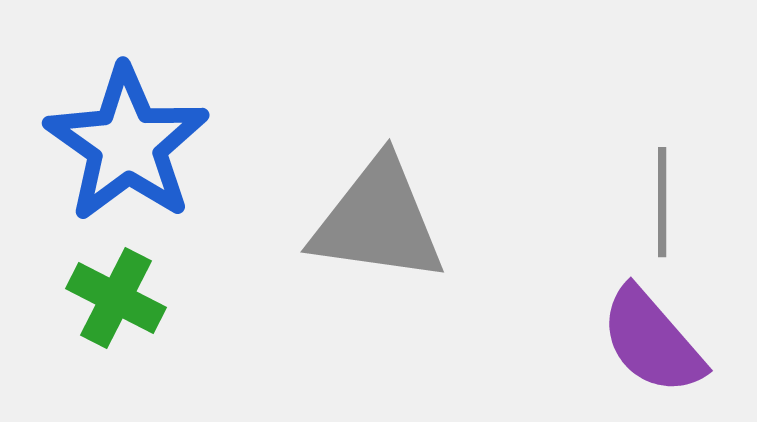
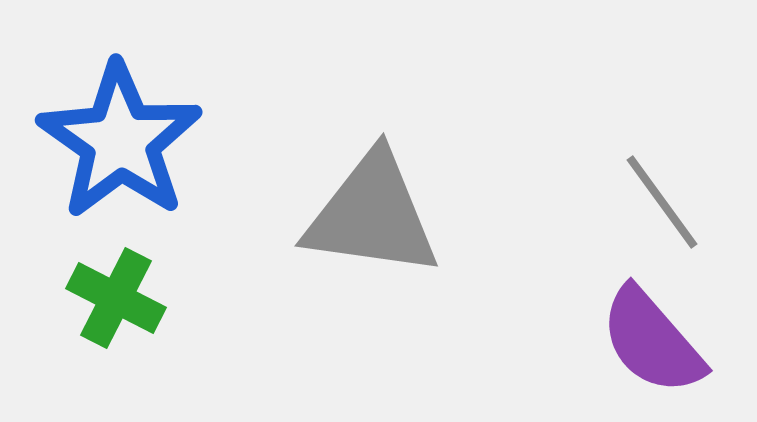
blue star: moved 7 px left, 3 px up
gray line: rotated 36 degrees counterclockwise
gray triangle: moved 6 px left, 6 px up
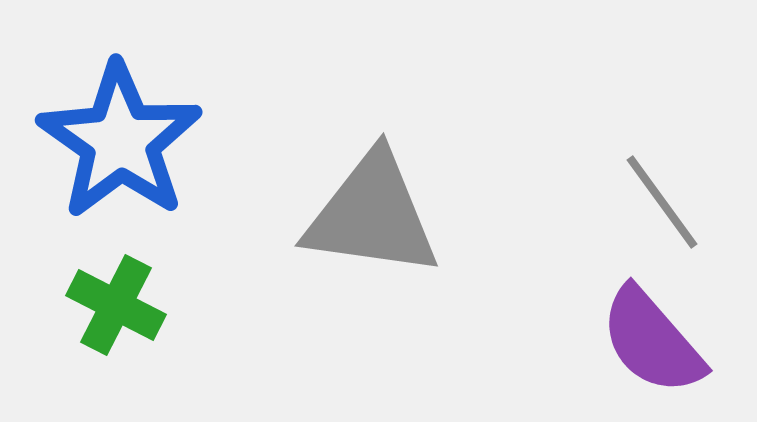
green cross: moved 7 px down
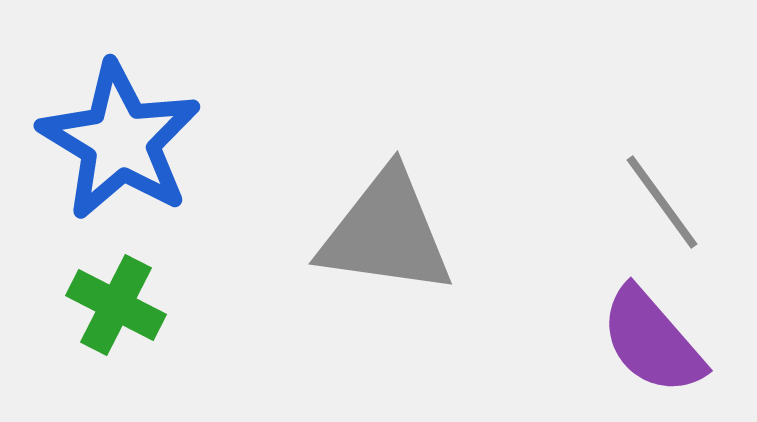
blue star: rotated 4 degrees counterclockwise
gray triangle: moved 14 px right, 18 px down
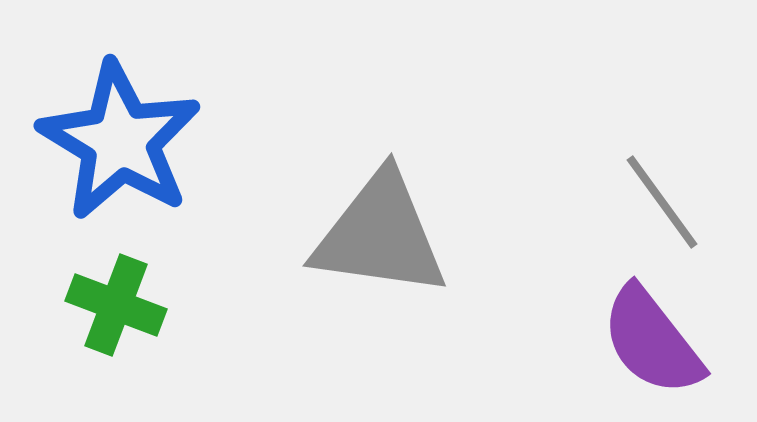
gray triangle: moved 6 px left, 2 px down
green cross: rotated 6 degrees counterclockwise
purple semicircle: rotated 3 degrees clockwise
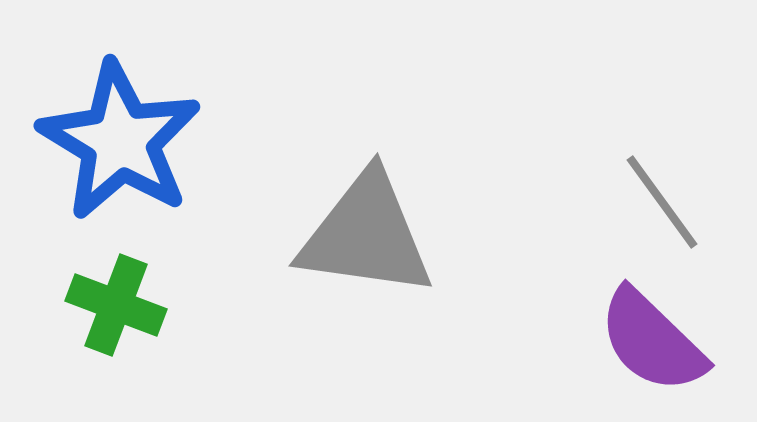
gray triangle: moved 14 px left
purple semicircle: rotated 8 degrees counterclockwise
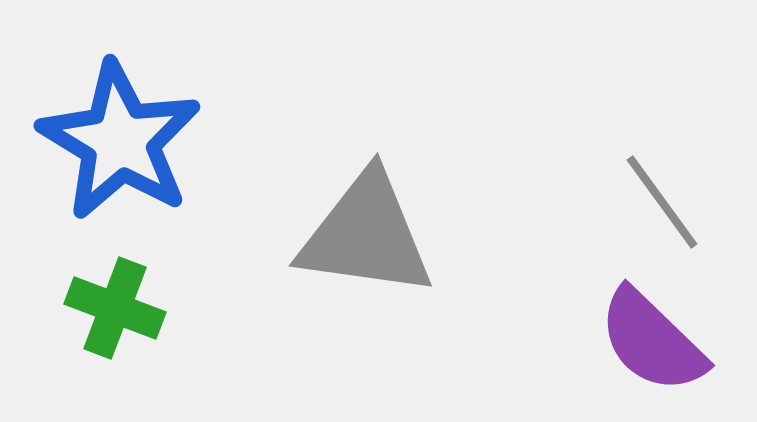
green cross: moved 1 px left, 3 px down
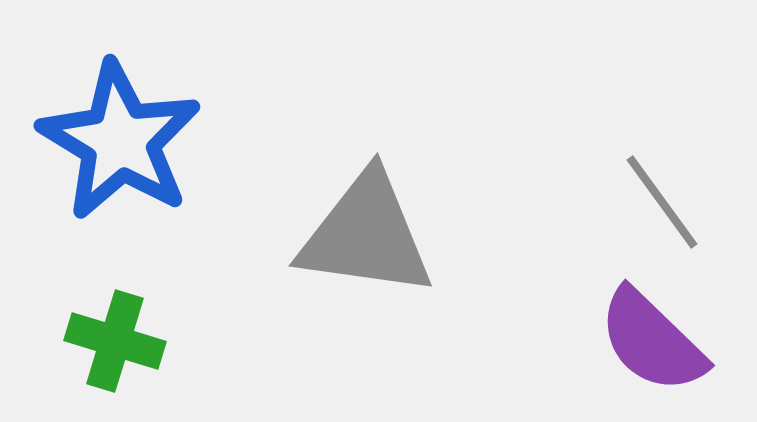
green cross: moved 33 px down; rotated 4 degrees counterclockwise
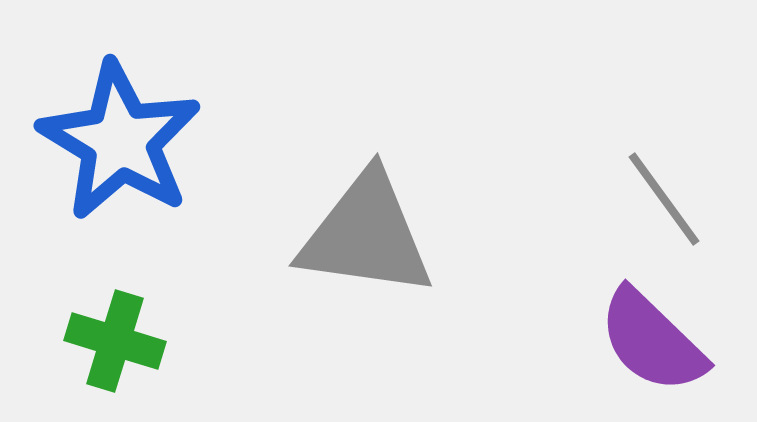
gray line: moved 2 px right, 3 px up
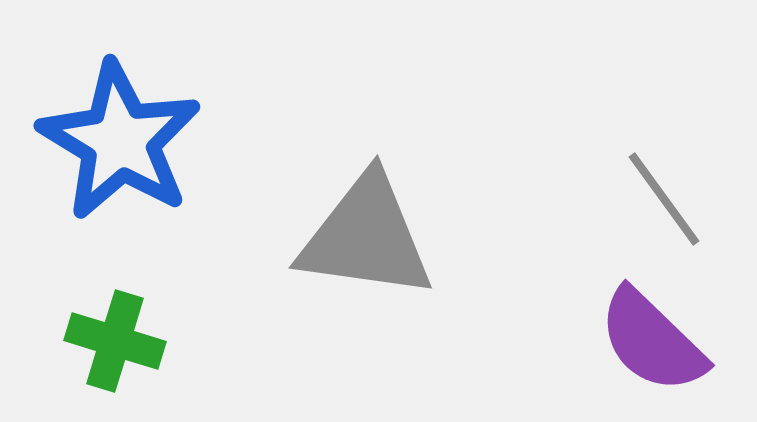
gray triangle: moved 2 px down
